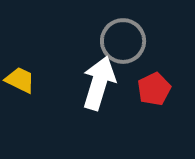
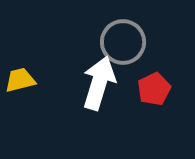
gray circle: moved 1 px down
yellow trapezoid: rotated 40 degrees counterclockwise
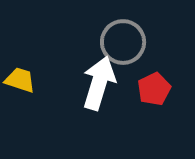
yellow trapezoid: rotated 32 degrees clockwise
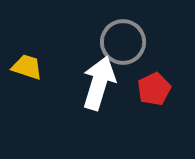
yellow trapezoid: moved 7 px right, 13 px up
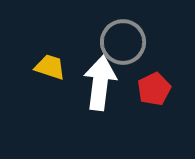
yellow trapezoid: moved 23 px right
white arrow: moved 1 px right; rotated 10 degrees counterclockwise
